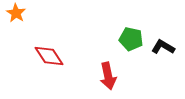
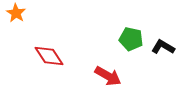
red arrow: rotated 48 degrees counterclockwise
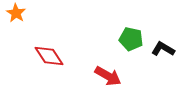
black L-shape: moved 2 px down
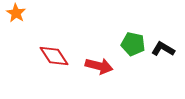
green pentagon: moved 2 px right, 5 px down
red diamond: moved 5 px right
red arrow: moved 9 px left, 10 px up; rotated 16 degrees counterclockwise
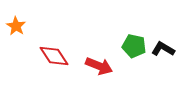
orange star: moved 13 px down
green pentagon: moved 1 px right, 2 px down
red arrow: rotated 8 degrees clockwise
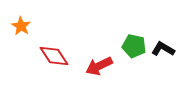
orange star: moved 5 px right
red arrow: rotated 132 degrees clockwise
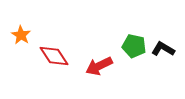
orange star: moved 9 px down
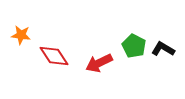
orange star: rotated 24 degrees counterclockwise
green pentagon: rotated 15 degrees clockwise
red arrow: moved 3 px up
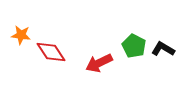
red diamond: moved 3 px left, 4 px up
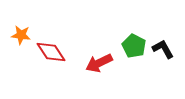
black L-shape: rotated 30 degrees clockwise
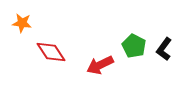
orange star: moved 1 px right, 12 px up
black L-shape: moved 1 px right; rotated 115 degrees counterclockwise
red arrow: moved 1 px right, 2 px down
